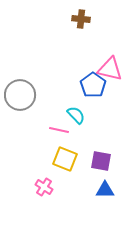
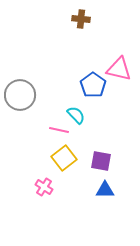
pink triangle: moved 9 px right
yellow square: moved 1 px left, 1 px up; rotated 30 degrees clockwise
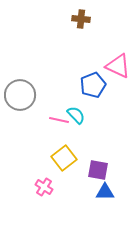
pink triangle: moved 1 px left, 3 px up; rotated 12 degrees clockwise
blue pentagon: rotated 15 degrees clockwise
pink line: moved 10 px up
purple square: moved 3 px left, 9 px down
blue triangle: moved 2 px down
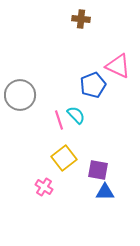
pink line: rotated 60 degrees clockwise
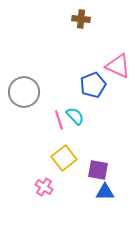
gray circle: moved 4 px right, 3 px up
cyan semicircle: moved 1 px left, 1 px down
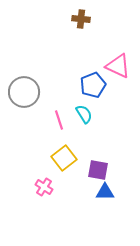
cyan semicircle: moved 9 px right, 2 px up; rotated 12 degrees clockwise
